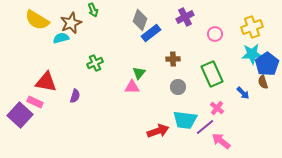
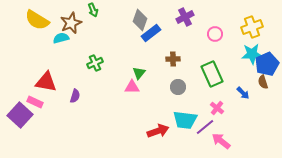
blue pentagon: rotated 10 degrees clockwise
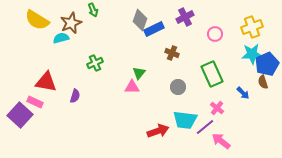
blue rectangle: moved 3 px right, 4 px up; rotated 12 degrees clockwise
brown cross: moved 1 px left, 6 px up; rotated 24 degrees clockwise
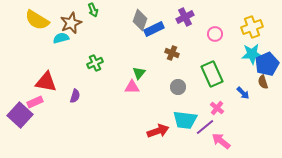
pink rectangle: rotated 49 degrees counterclockwise
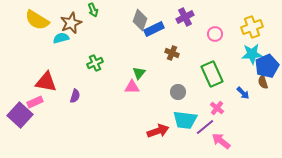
blue pentagon: moved 2 px down
gray circle: moved 5 px down
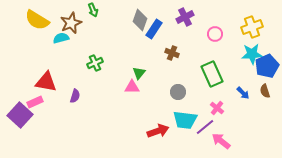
blue rectangle: rotated 30 degrees counterclockwise
brown semicircle: moved 2 px right, 9 px down
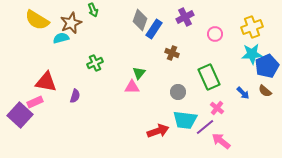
green rectangle: moved 3 px left, 3 px down
brown semicircle: rotated 32 degrees counterclockwise
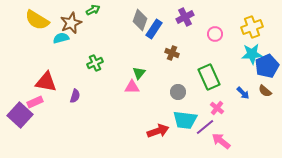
green arrow: rotated 96 degrees counterclockwise
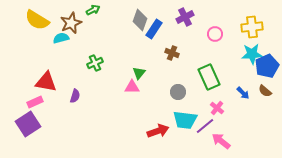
yellow cross: rotated 15 degrees clockwise
purple square: moved 8 px right, 9 px down; rotated 15 degrees clockwise
purple line: moved 1 px up
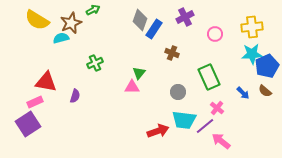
cyan trapezoid: moved 1 px left
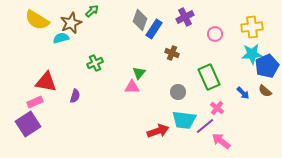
green arrow: moved 1 px left, 1 px down; rotated 16 degrees counterclockwise
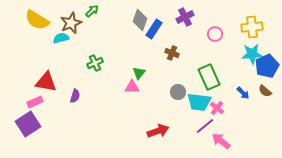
cyan trapezoid: moved 15 px right, 18 px up
